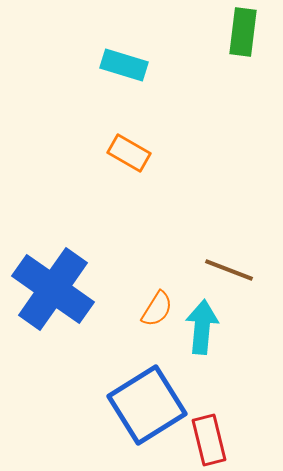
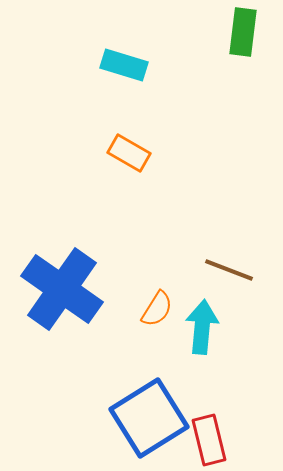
blue cross: moved 9 px right
blue square: moved 2 px right, 13 px down
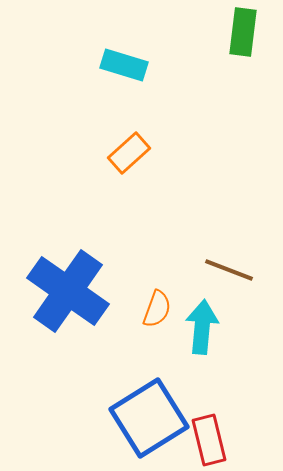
orange rectangle: rotated 72 degrees counterclockwise
blue cross: moved 6 px right, 2 px down
orange semicircle: rotated 12 degrees counterclockwise
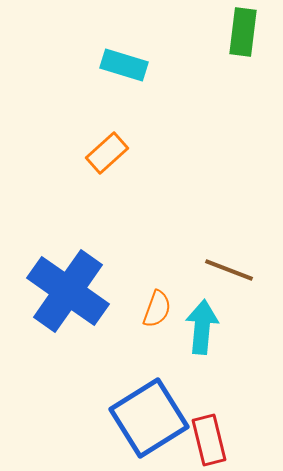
orange rectangle: moved 22 px left
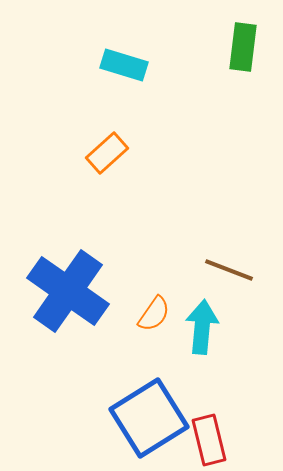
green rectangle: moved 15 px down
orange semicircle: moved 3 px left, 5 px down; rotated 15 degrees clockwise
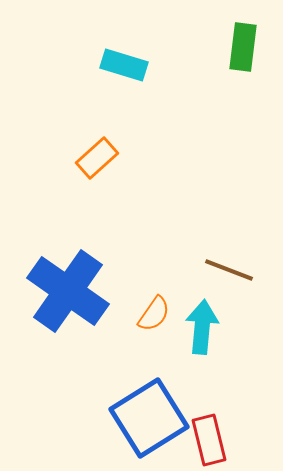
orange rectangle: moved 10 px left, 5 px down
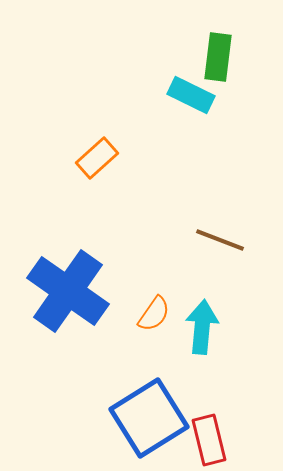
green rectangle: moved 25 px left, 10 px down
cyan rectangle: moved 67 px right, 30 px down; rotated 9 degrees clockwise
brown line: moved 9 px left, 30 px up
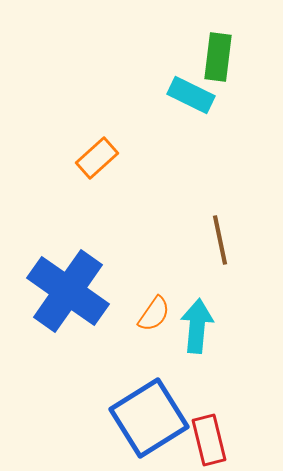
brown line: rotated 57 degrees clockwise
cyan arrow: moved 5 px left, 1 px up
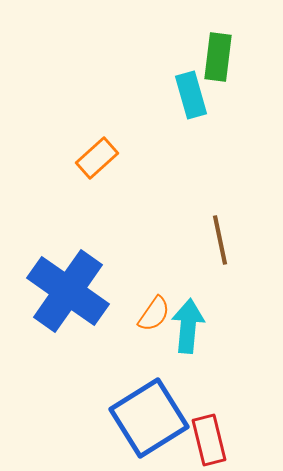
cyan rectangle: rotated 48 degrees clockwise
cyan arrow: moved 9 px left
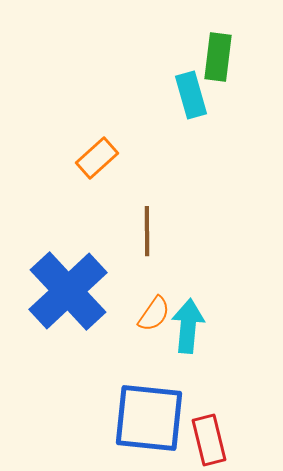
brown line: moved 73 px left, 9 px up; rotated 12 degrees clockwise
blue cross: rotated 12 degrees clockwise
blue square: rotated 38 degrees clockwise
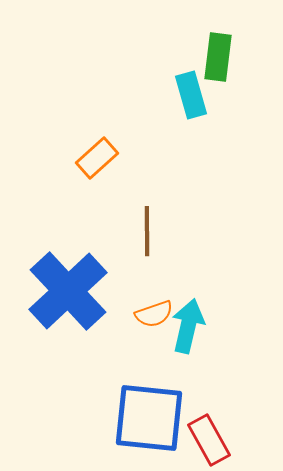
orange semicircle: rotated 36 degrees clockwise
cyan arrow: rotated 8 degrees clockwise
red rectangle: rotated 15 degrees counterclockwise
